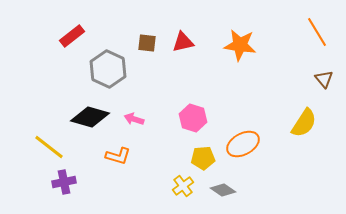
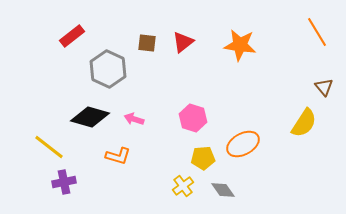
red triangle: rotated 25 degrees counterclockwise
brown triangle: moved 8 px down
gray diamond: rotated 20 degrees clockwise
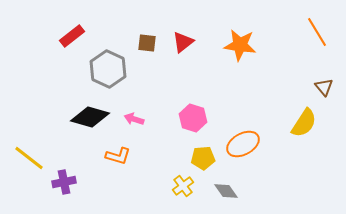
yellow line: moved 20 px left, 11 px down
gray diamond: moved 3 px right, 1 px down
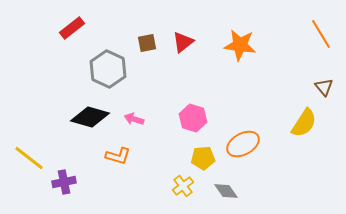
orange line: moved 4 px right, 2 px down
red rectangle: moved 8 px up
brown square: rotated 18 degrees counterclockwise
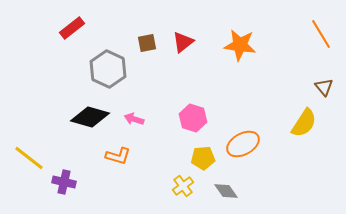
purple cross: rotated 25 degrees clockwise
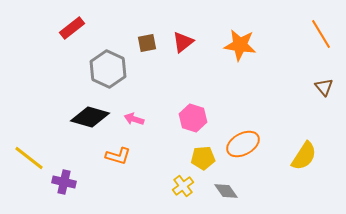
yellow semicircle: moved 33 px down
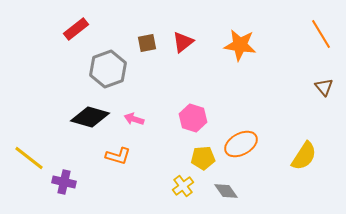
red rectangle: moved 4 px right, 1 px down
gray hexagon: rotated 15 degrees clockwise
orange ellipse: moved 2 px left
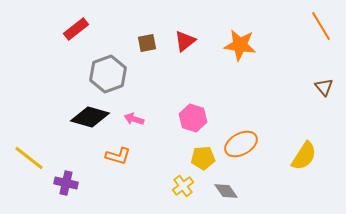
orange line: moved 8 px up
red triangle: moved 2 px right, 1 px up
gray hexagon: moved 5 px down
purple cross: moved 2 px right, 1 px down
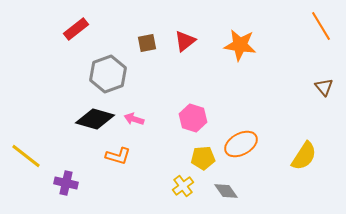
black diamond: moved 5 px right, 2 px down
yellow line: moved 3 px left, 2 px up
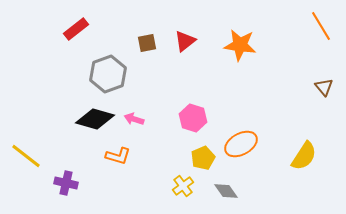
yellow pentagon: rotated 20 degrees counterclockwise
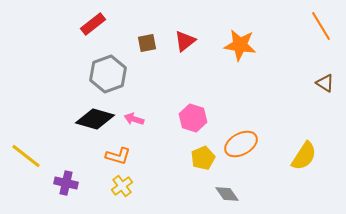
red rectangle: moved 17 px right, 5 px up
brown triangle: moved 1 px right, 4 px up; rotated 18 degrees counterclockwise
yellow cross: moved 61 px left
gray diamond: moved 1 px right, 3 px down
